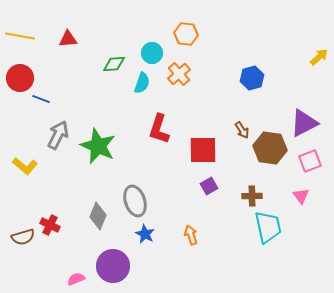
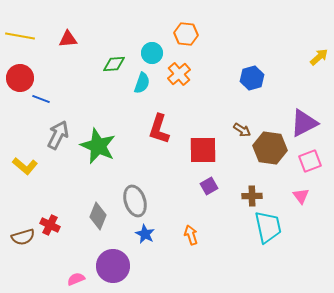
brown arrow: rotated 24 degrees counterclockwise
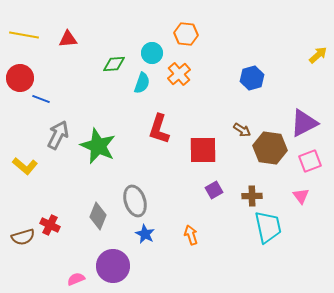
yellow line: moved 4 px right, 1 px up
yellow arrow: moved 1 px left, 2 px up
purple square: moved 5 px right, 4 px down
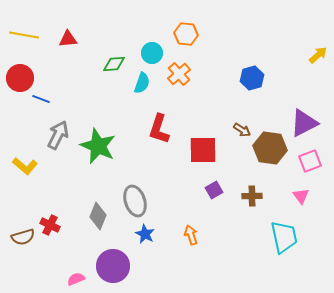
cyan trapezoid: moved 16 px right, 10 px down
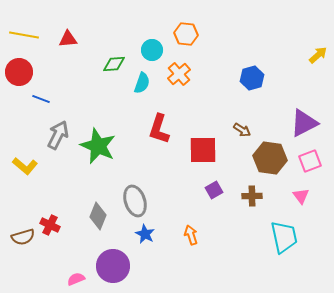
cyan circle: moved 3 px up
red circle: moved 1 px left, 6 px up
brown hexagon: moved 10 px down
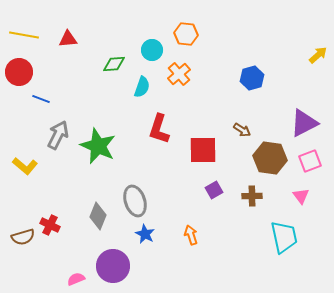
cyan semicircle: moved 4 px down
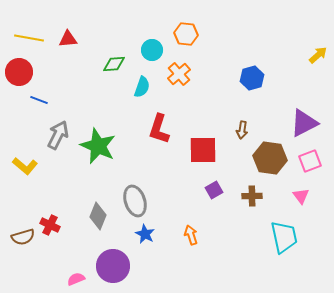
yellow line: moved 5 px right, 3 px down
blue line: moved 2 px left, 1 px down
brown arrow: rotated 66 degrees clockwise
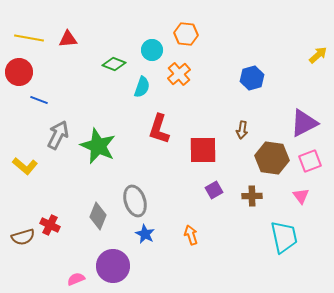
green diamond: rotated 25 degrees clockwise
brown hexagon: moved 2 px right
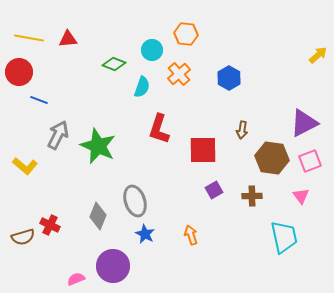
blue hexagon: moved 23 px left; rotated 15 degrees counterclockwise
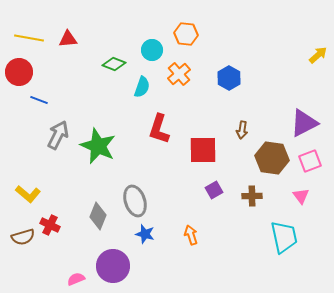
yellow L-shape: moved 3 px right, 28 px down
blue star: rotated 12 degrees counterclockwise
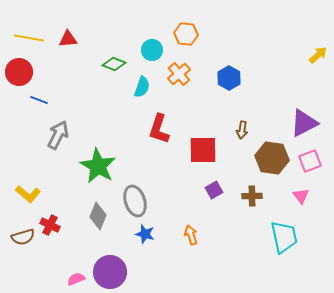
green star: moved 20 px down; rotated 6 degrees clockwise
purple circle: moved 3 px left, 6 px down
